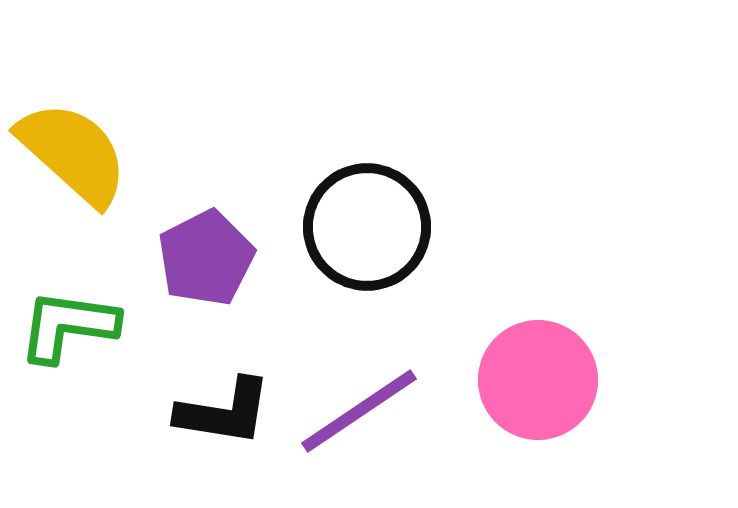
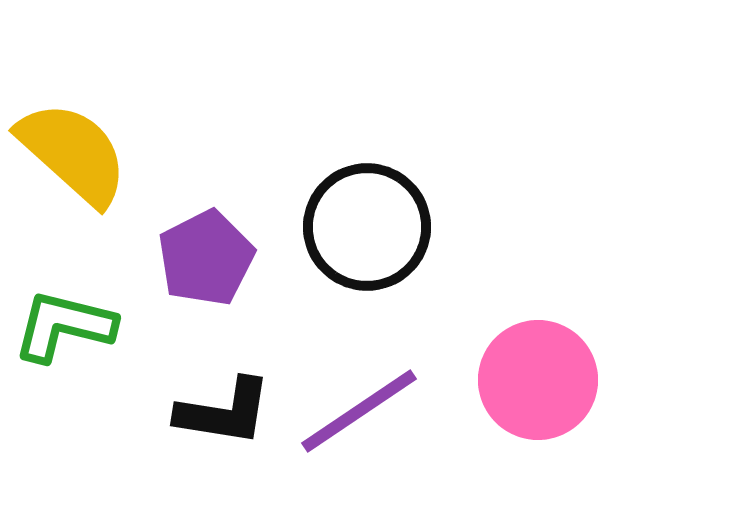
green L-shape: moved 4 px left; rotated 6 degrees clockwise
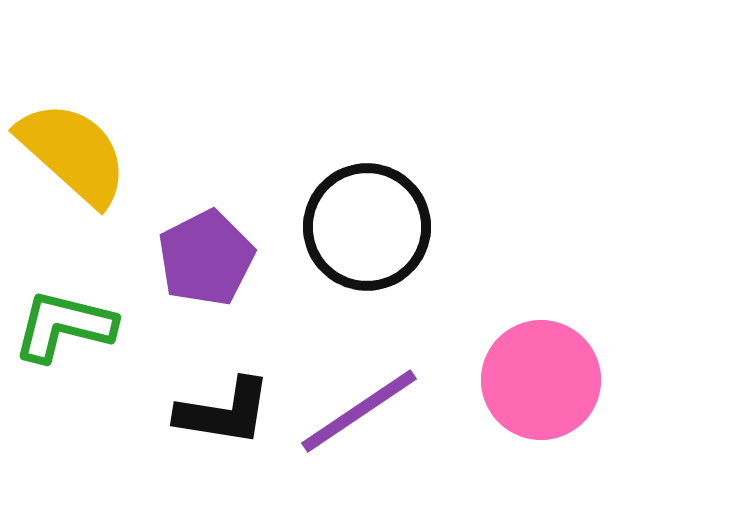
pink circle: moved 3 px right
